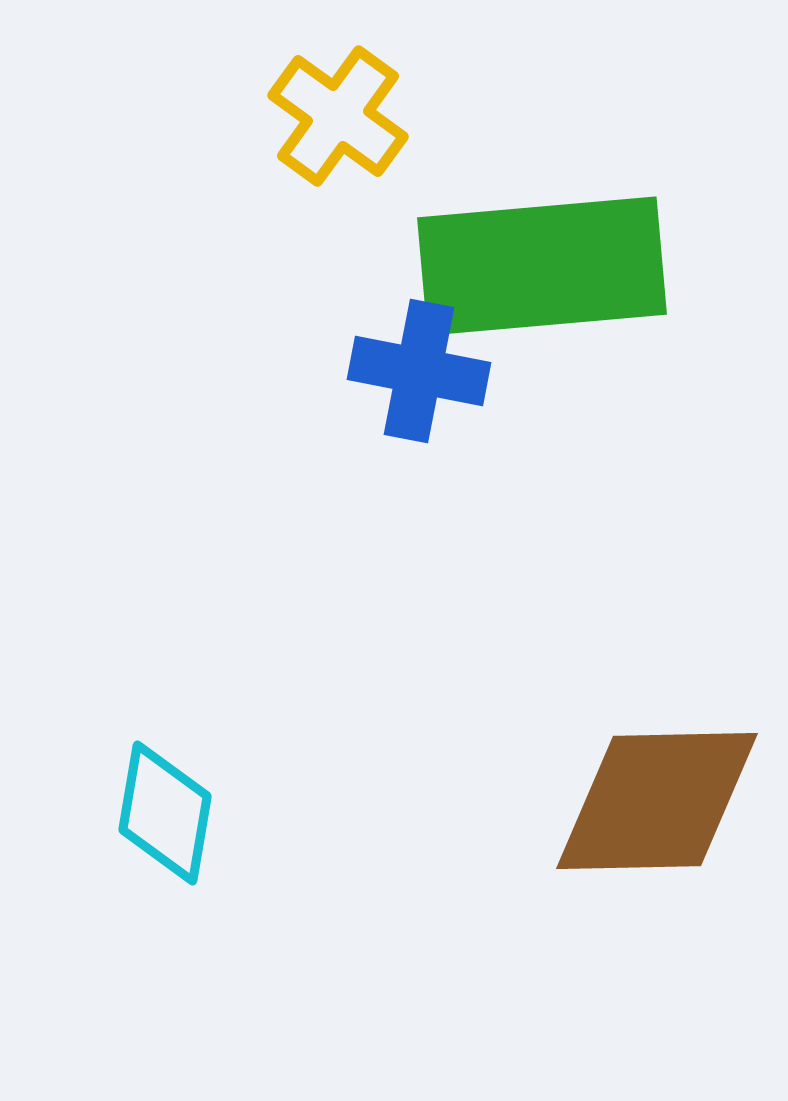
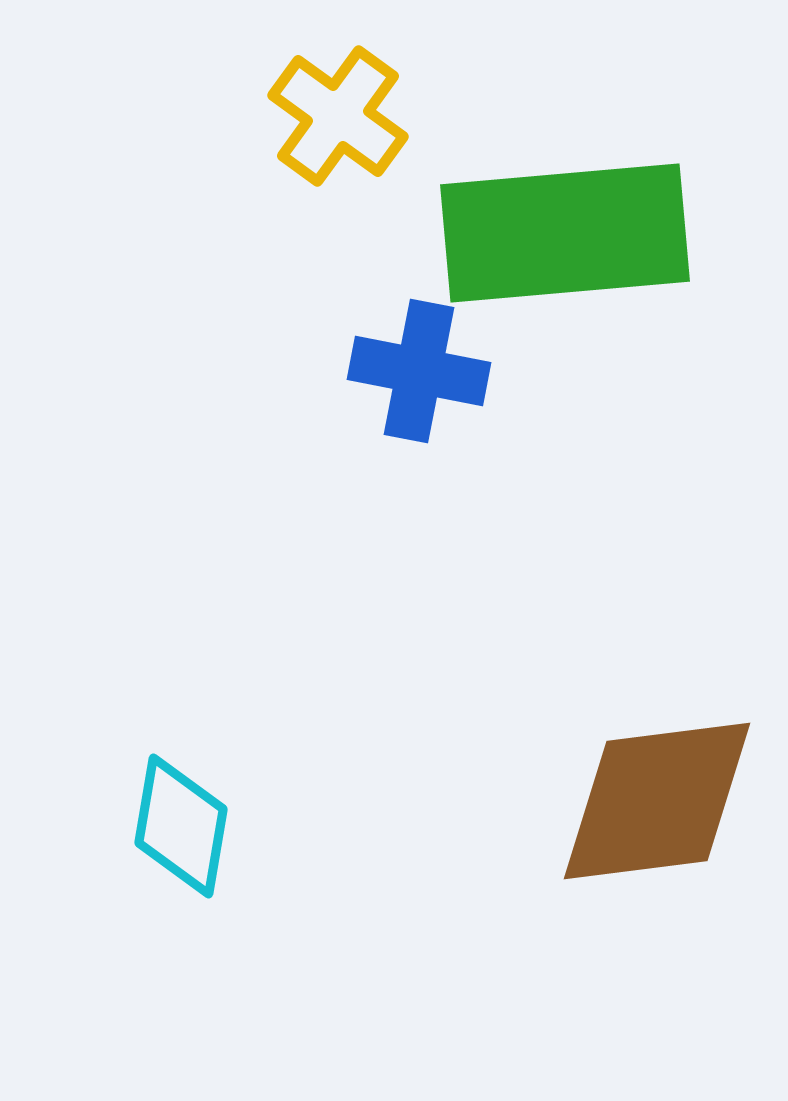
green rectangle: moved 23 px right, 33 px up
brown diamond: rotated 6 degrees counterclockwise
cyan diamond: moved 16 px right, 13 px down
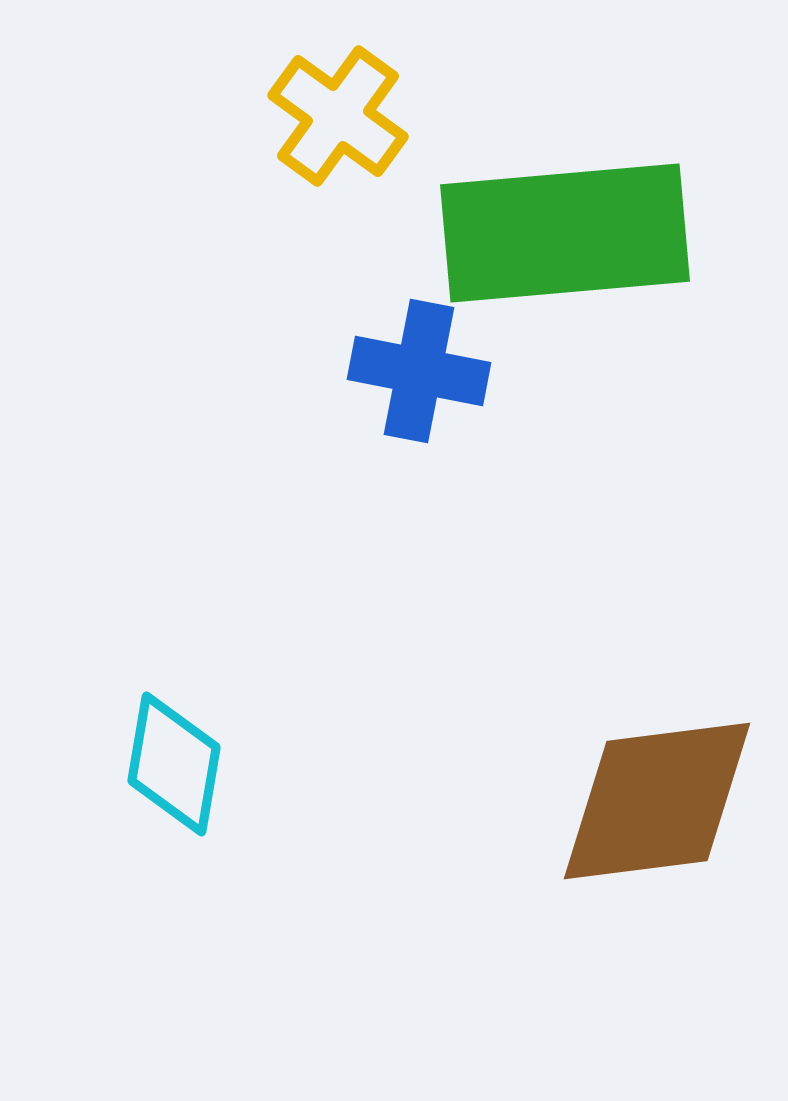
cyan diamond: moved 7 px left, 62 px up
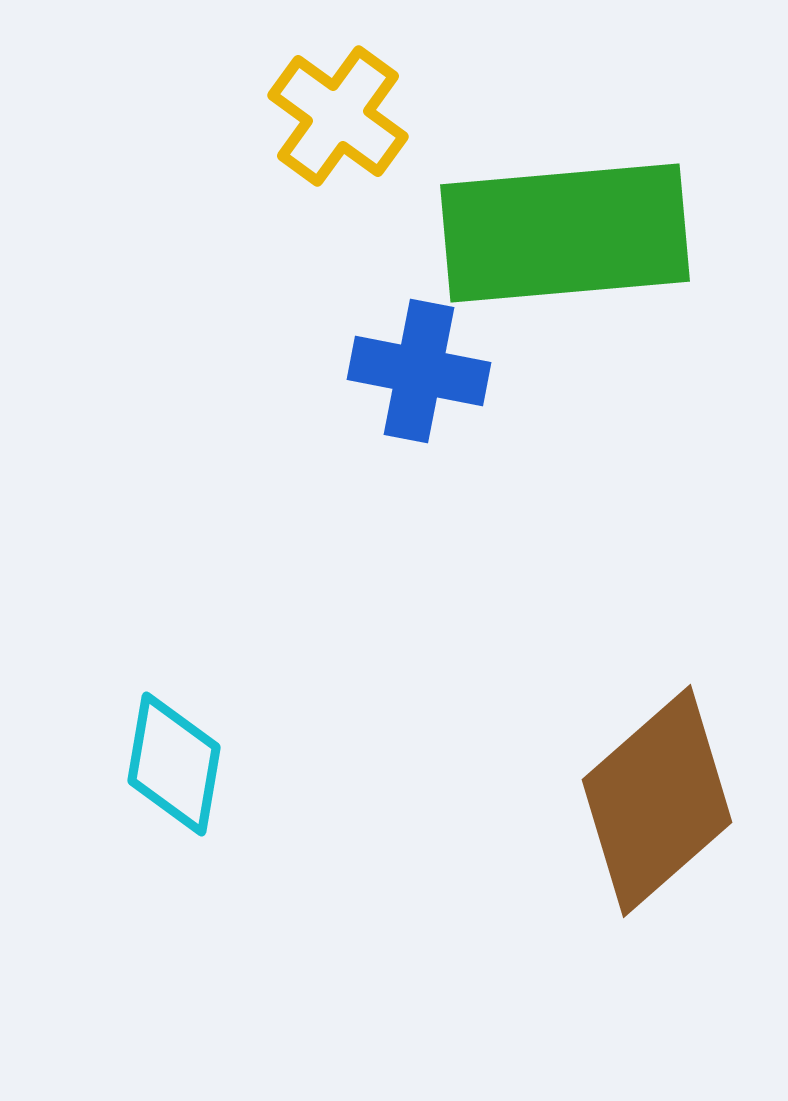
brown diamond: rotated 34 degrees counterclockwise
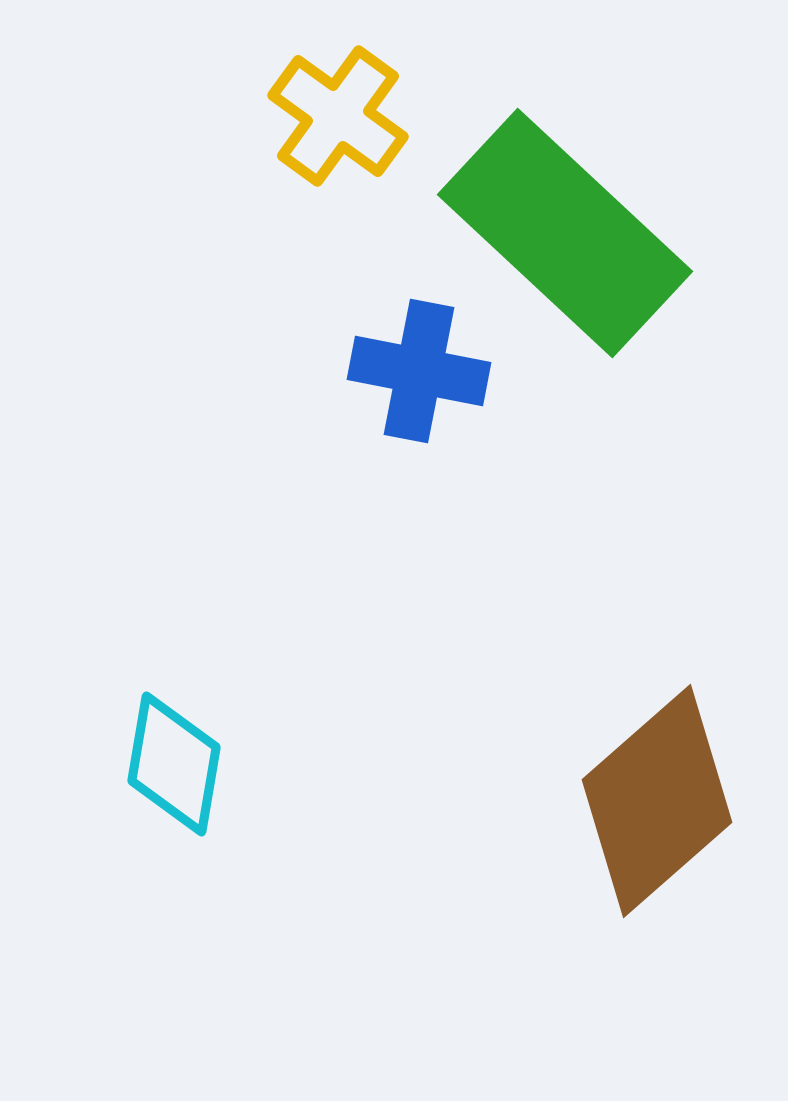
green rectangle: rotated 48 degrees clockwise
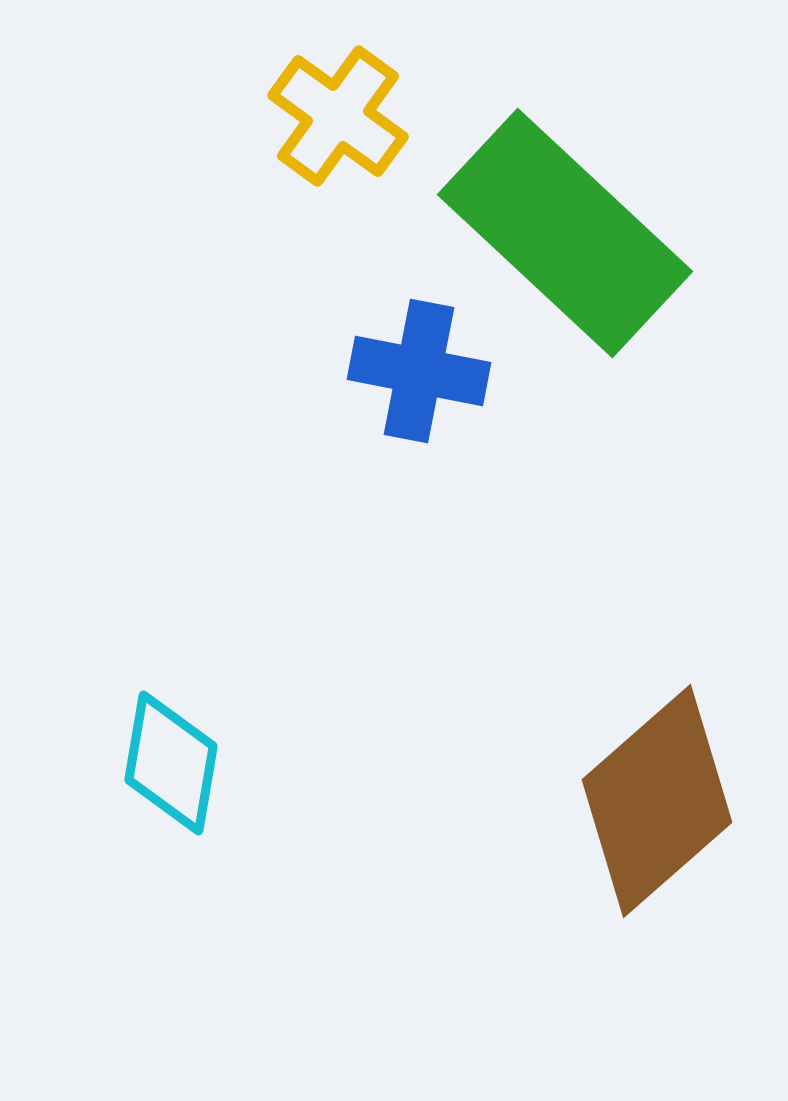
cyan diamond: moved 3 px left, 1 px up
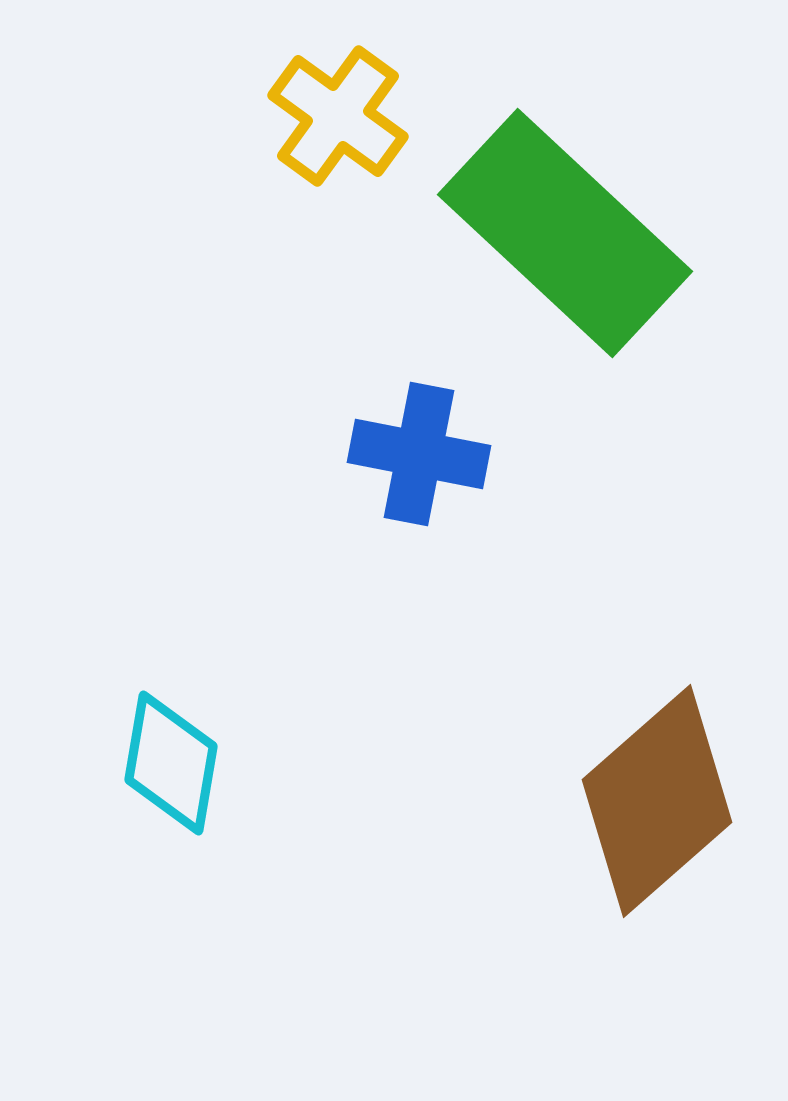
blue cross: moved 83 px down
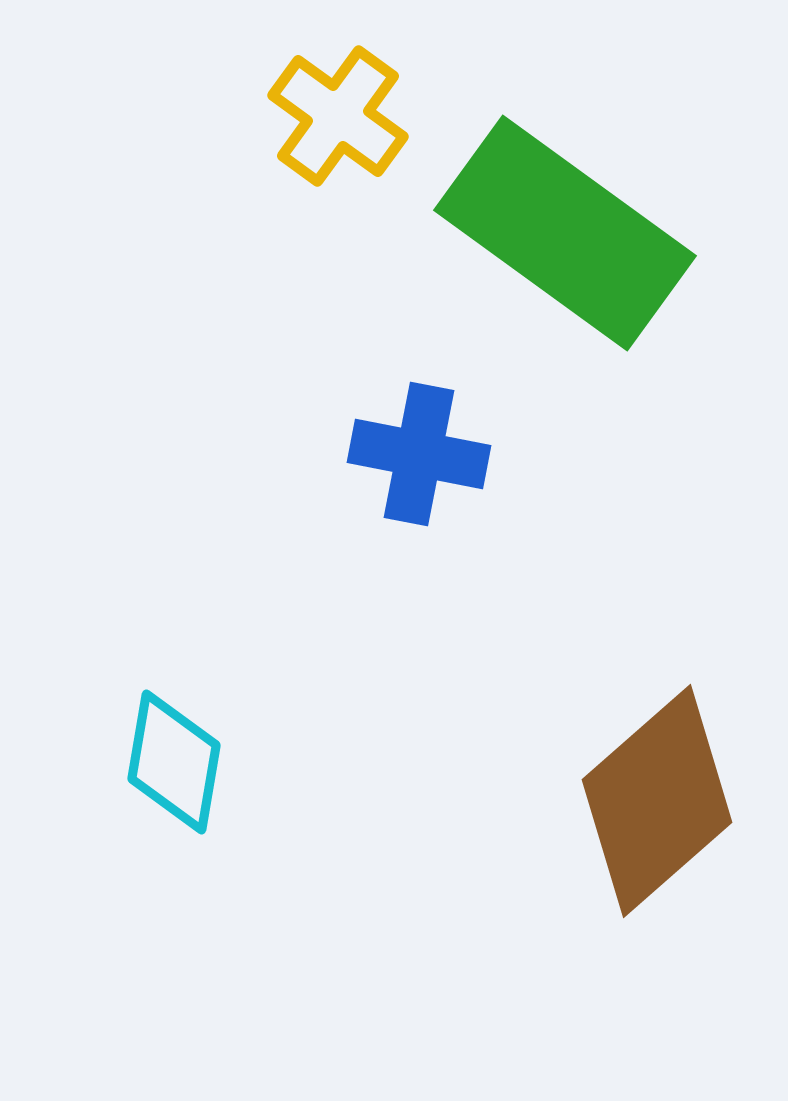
green rectangle: rotated 7 degrees counterclockwise
cyan diamond: moved 3 px right, 1 px up
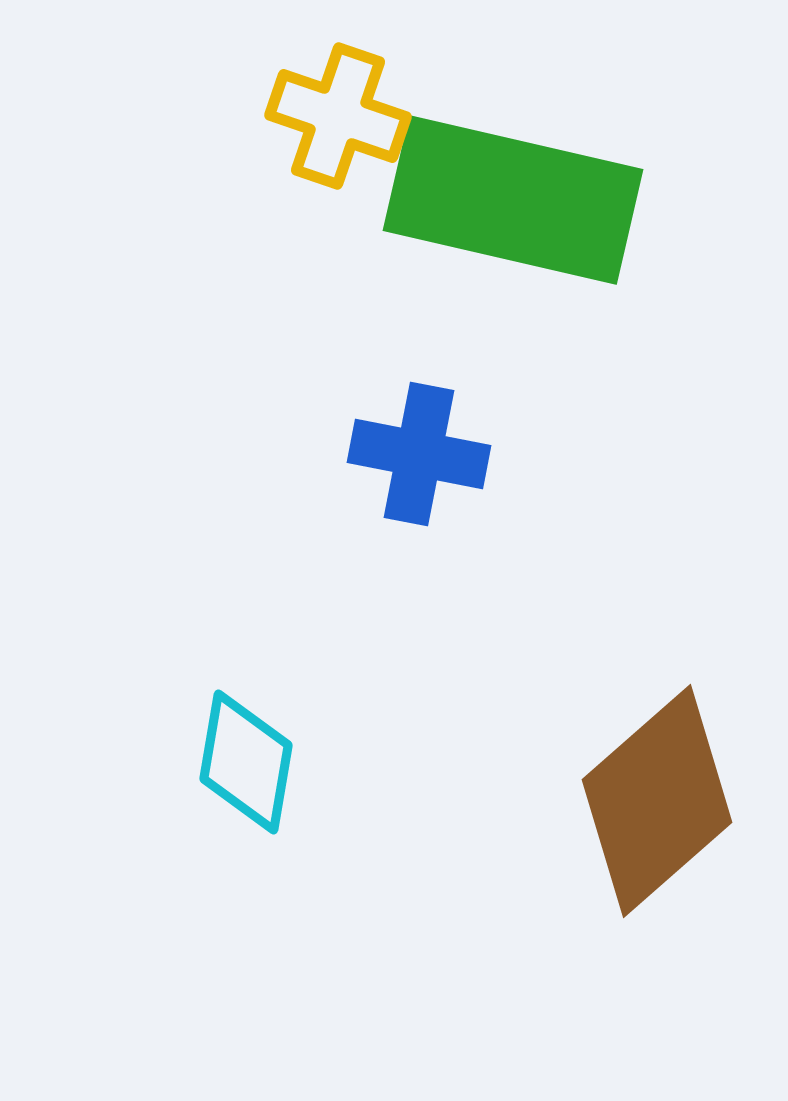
yellow cross: rotated 17 degrees counterclockwise
green rectangle: moved 52 px left, 33 px up; rotated 23 degrees counterclockwise
cyan diamond: moved 72 px right
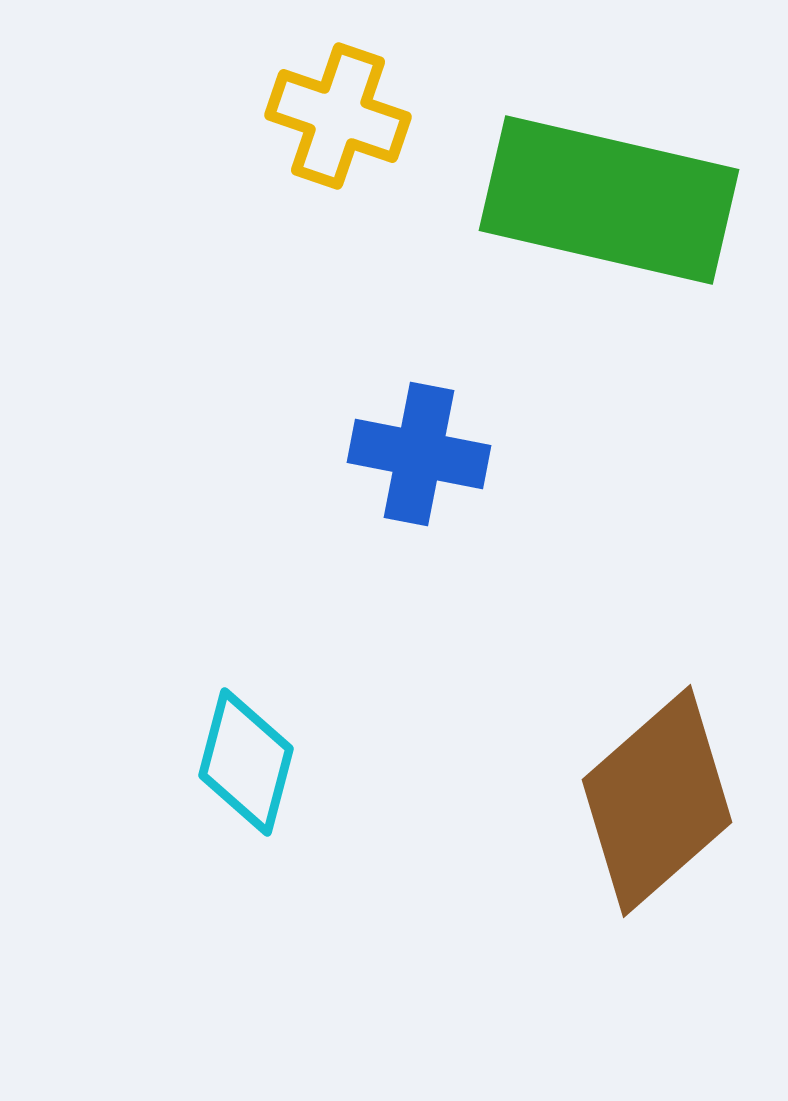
green rectangle: moved 96 px right
cyan diamond: rotated 5 degrees clockwise
